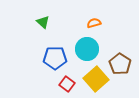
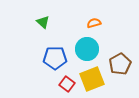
brown pentagon: rotated 10 degrees clockwise
yellow square: moved 4 px left; rotated 20 degrees clockwise
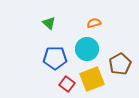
green triangle: moved 6 px right, 1 px down
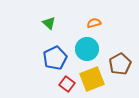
blue pentagon: rotated 25 degrees counterclockwise
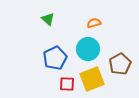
green triangle: moved 1 px left, 4 px up
cyan circle: moved 1 px right
red square: rotated 35 degrees counterclockwise
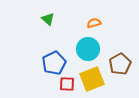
blue pentagon: moved 1 px left, 5 px down
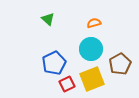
cyan circle: moved 3 px right
red square: rotated 28 degrees counterclockwise
